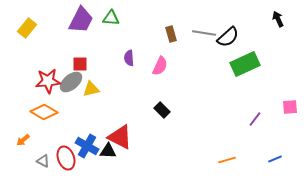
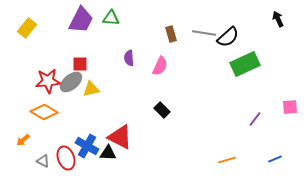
black triangle: moved 2 px down
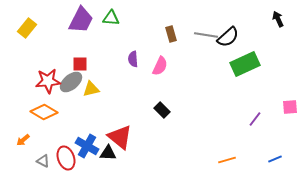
gray line: moved 2 px right, 2 px down
purple semicircle: moved 4 px right, 1 px down
red triangle: rotated 12 degrees clockwise
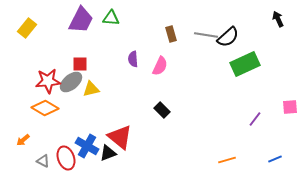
orange diamond: moved 1 px right, 4 px up
black triangle: rotated 24 degrees counterclockwise
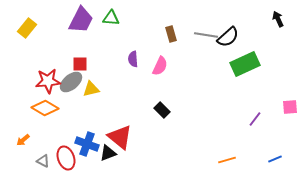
blue cross: moved 2 px up; rotated 10 degrees counterclockwise
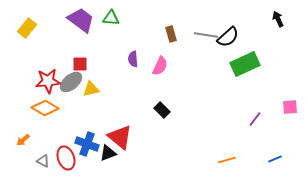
purple trapezoid: rotated 80 degrees counterclockwise
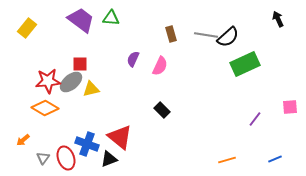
purple semicircle: rotated 28 degrees clockwise
black triangle: moved 1 px right, 6 px down
gray triangle: moved 3 px up; rotated 40 degrees clockwise
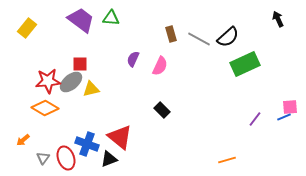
gray line: moved 7 px left, 4 px down; rotated 20 degrees clockwise
blue line: moved 9 px right, 42 px up
